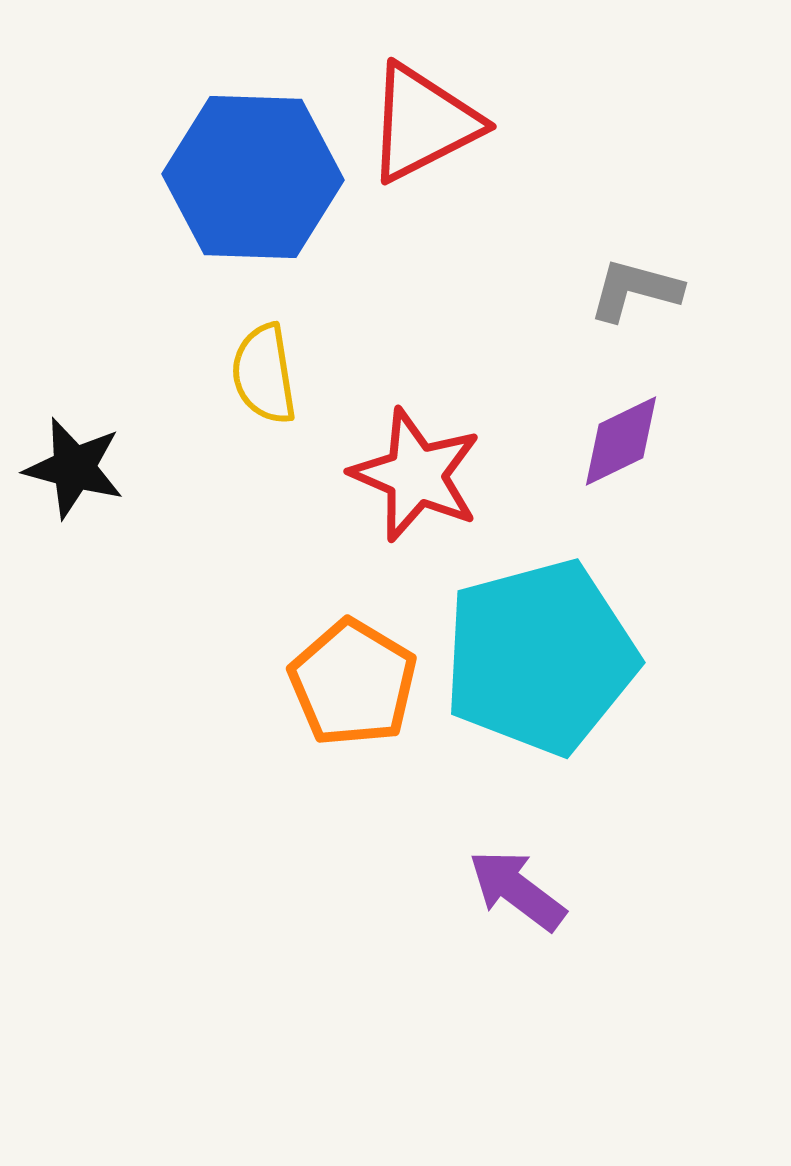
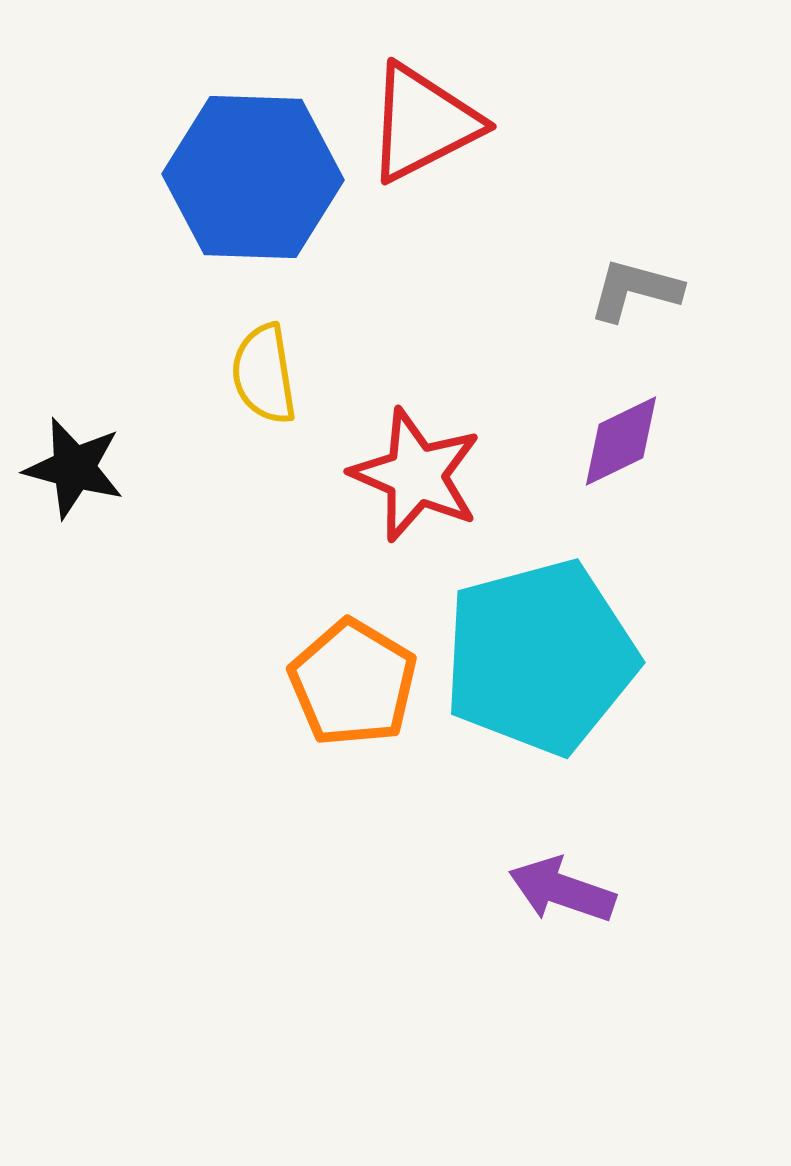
purple arrow: moved 45 px right; rotated 18 degrees counterclockwise
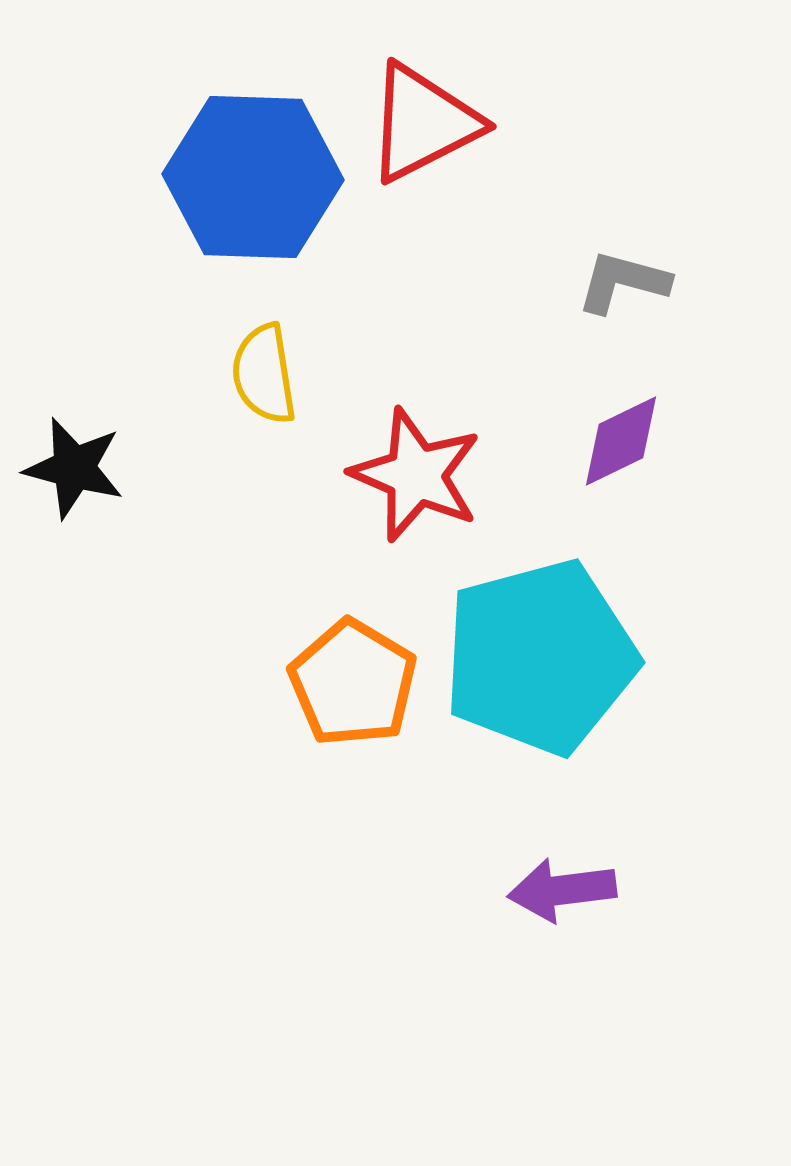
gray L-shape: moved 12 px left, 8 px up
purple arrow: rotated 26 degrees counterclockwise
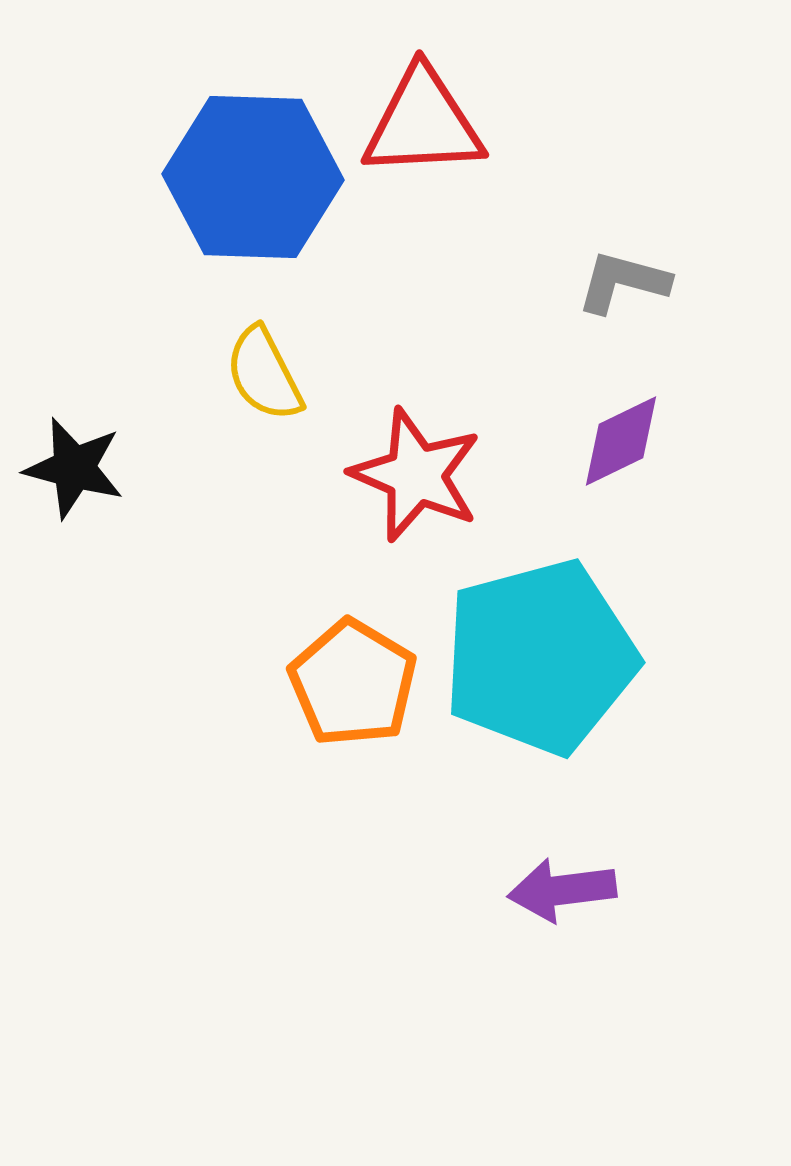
red triangle: rotated 24 degrees clockwise
yellow semicircle: rotated 18 degrees counterclockwise
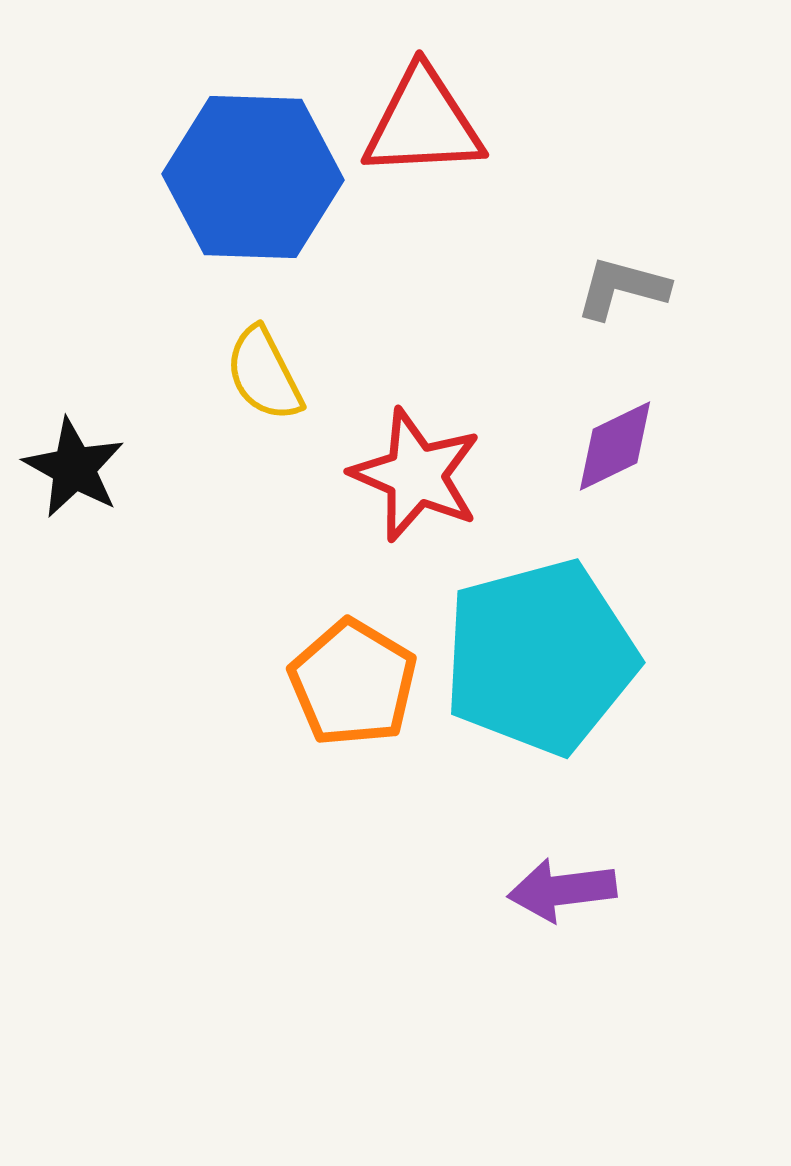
gray L-shape: moved 1 px left, 6 px down
purple diamond: moved 6 px left, 5 px down
black star: rotated 14 degrees clockwise
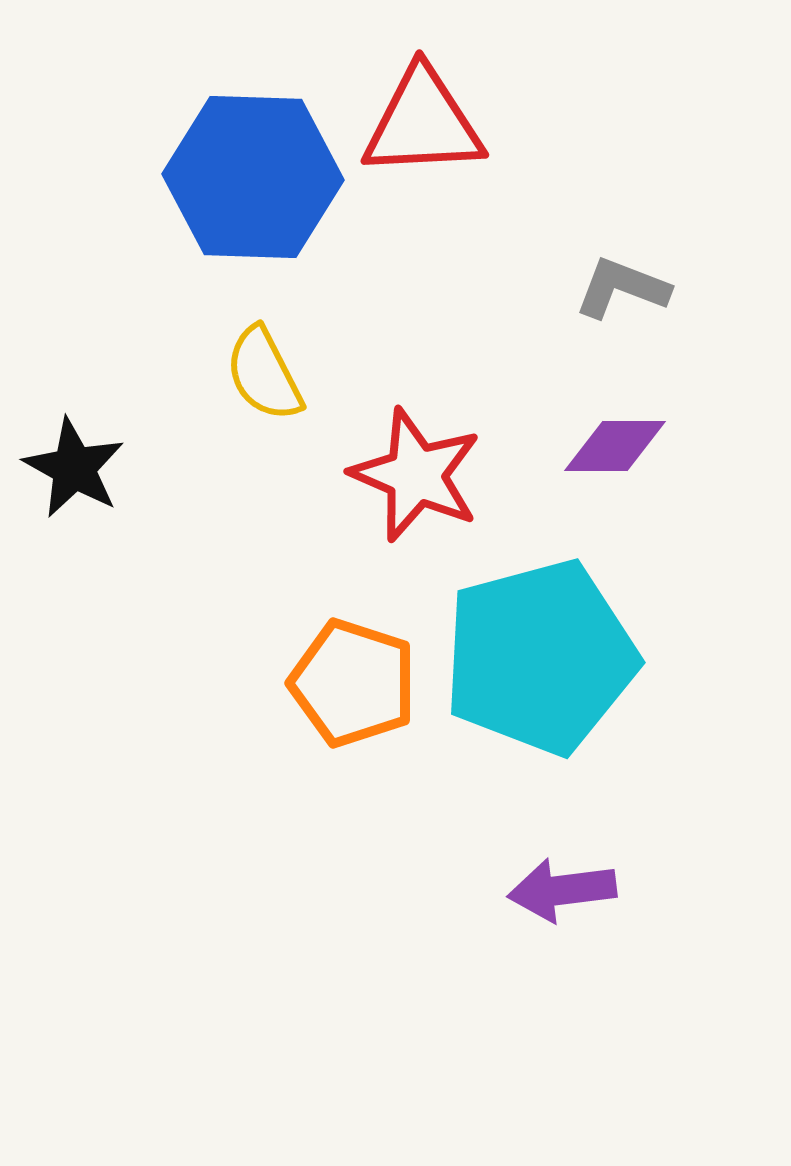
gray L-shape: rotated 6 degrees clockwise
purple diamond: rotated 26 degrees clockwise
orange pentagon: rotated 13 degrees counterclockwise
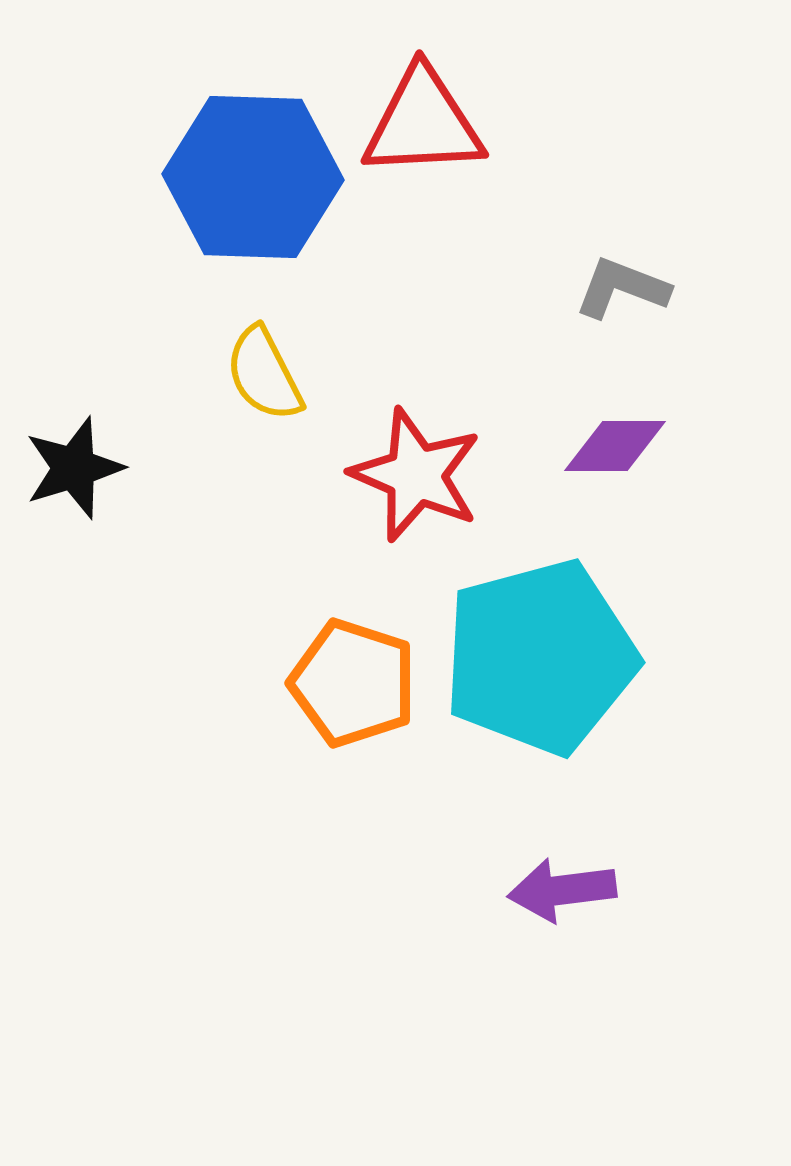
black star: rotated 26 degrees clockwise
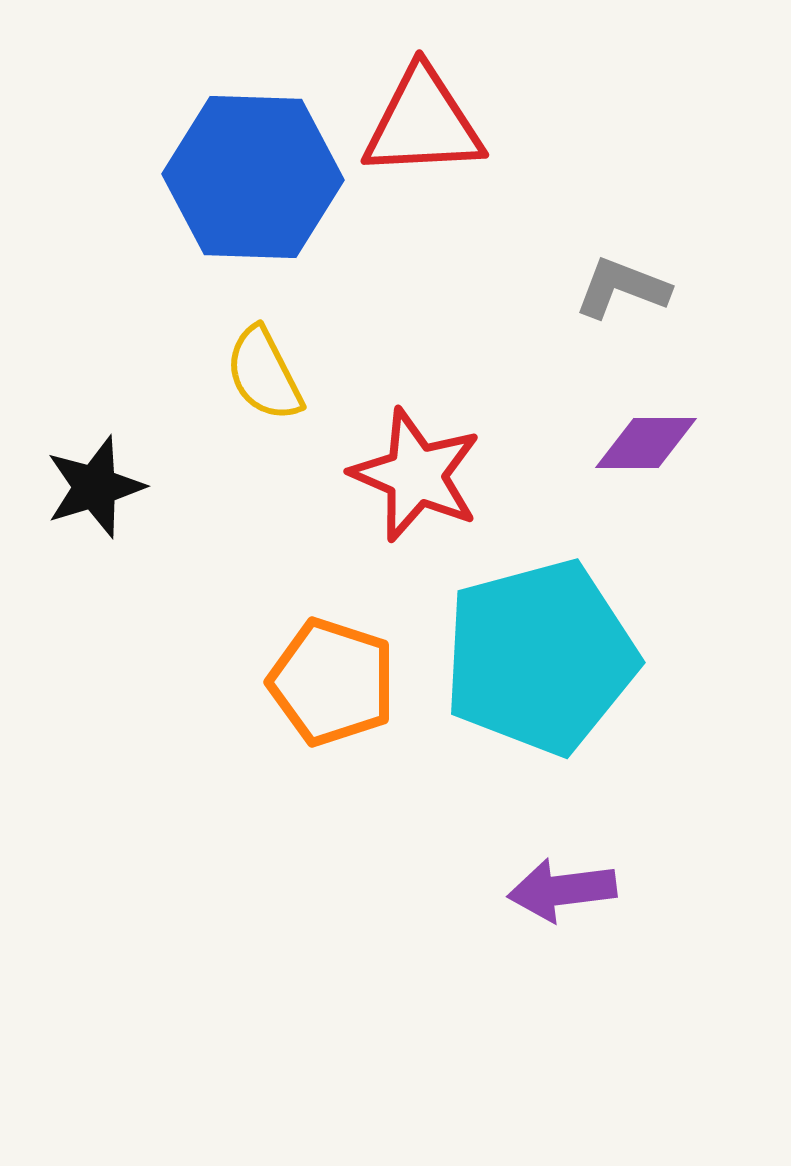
purple diamond: moved 31 px right, 3 px up
black star: moved 21 px right, 19 px down
orange pentagon: moved 21 px left, 1 px up
